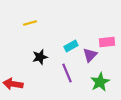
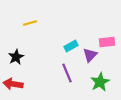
black star: moved 24 px left; rotated 14 degrees counterclockwise
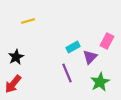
yellow line: moved 2 px left, 2 px up
pink rectangle: moved 1 px up; rotated 56 degrees counterclockwise
cyan rectangle: moved 2 px right, 1 px down
purple triangle: moved 2 px down
red arrow: rotated 60 degrees counterclockwise
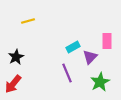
pink rectangle: rotated 28 degrees counterclockwise
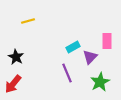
black star: rotated 14 degrees counterclockwise
